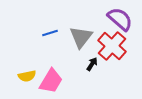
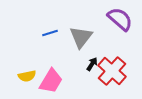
red cross: moved 25 px down
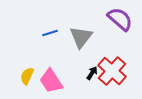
black arrow: moved 9 px down
yellow semicircle: rotated 126 degrees clockwise
pink trapezoid: rotated 116 degrees clockwise
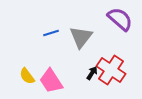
blue line: moved 1 px right
red cross: moved 1 px left, 1 px up; rotated 8 degrees counterclockwise
yellow semicircle: rotated 60 degrees counterclockwise
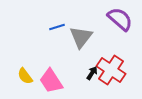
blue line: moved 6 px right, 6 px up
yellow semicircle: moved 2 px left
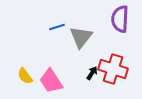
purple semicircle: rotated 128 degrees counterclockwise
red cross: moved 2 px right, 1 px up; rotated 16 degrees counterclockwise
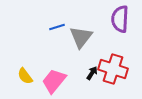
pink trapezoid: moved 3 px right; rotated 72 degrees clockwise
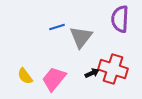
black arrow: rotated 32 degrees clockwise
pink trapezoid: moved 2 px up
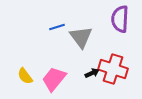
gray triangle: rotated 15 degrees counterclockwise
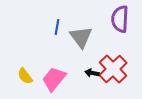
blue line: rotated 63 degrees counterclockwise
red cross: rotated 28 degrees clockwise
black arrow: rotated 144 degrees counterclockwise
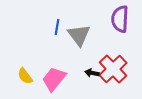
gray triangle: moved 2 px left, 2 px up
